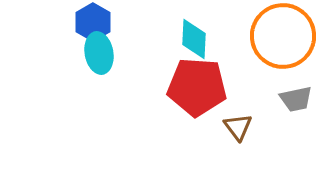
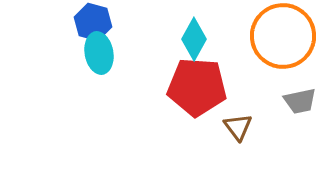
blue hexagon: rotated 15 degrees counterclockwise
cyan diamond: rotated 27 degrees clockwise
gray trapezoid: moved 4 px right, 2 px down
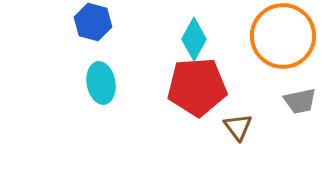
cyan ellipse: moved 2 px right, 30 px down
red pentagon: rotated 8 degrees counterclockwise
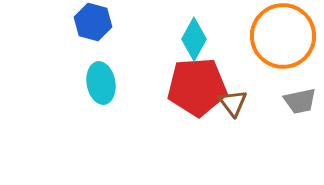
brown triangle: moved 5 px left, 24 px up
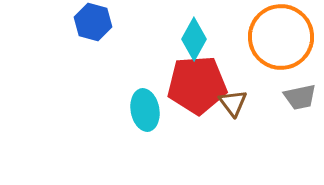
orange circle: moved 2 px left, 1 px down
cyan ellipse: moved 44 px right, 27 px down
red pentagon: moved 2 px up
gray trapezoid: moved 4 px up
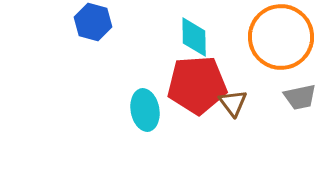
cyan diamond: moved 2 px up; rotated 30 degrees counterclockwise
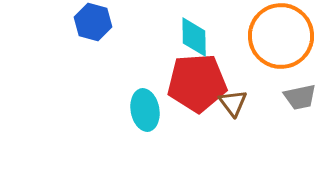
orange circle: moved 1 px up
red pentagon: moved 2 px up
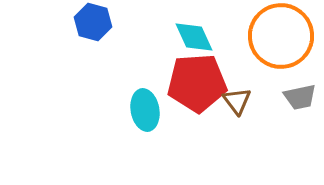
cyan diamond: rotated 24 degrees counterclockwise
brown triangle: moved 4 px right, 2 px up
